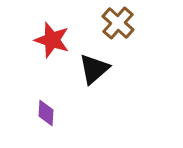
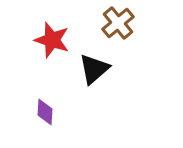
brown cross: rotated 8 degrees clockwise
purple diamond: moved 1 px left, 1 px up
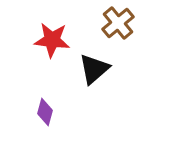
red star: rotated 12 degrees counterclockwise
purple diamond: rotated 12 degrees clockwise
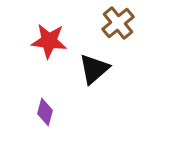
red star: moved 3 px left, 1 px down
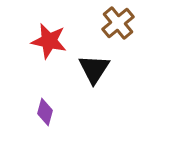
red star: rotated 6 degrees clockwise
black triangle: rotated 16 degrees counterclockwise
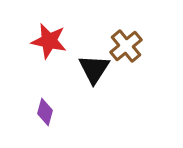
brown cross: moved 8 px right, 23 px down
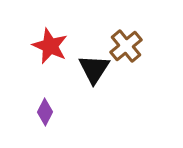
red star: moved 1 px right, 5 px down; rotated 12 degrees clockwise
purple diamond: rotated 12 degrees clockwise
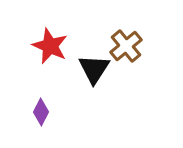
purple diamond: moved 4 px left
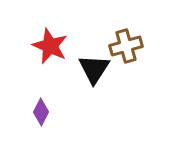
brown cross: rotated 24 degrees clockwise
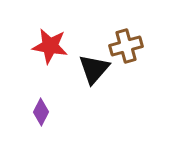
red star: rotated 15 degrees counterclockwise
black triangle: rotated 8 degrees clockwise
